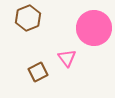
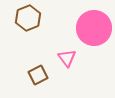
brown square: moved 3 px down
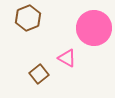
pink triangle: rotated 24 degrees counterclockwise
brown square: moved 1 px right, 1 px up; rotated 12 degrees counterclockwise
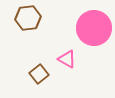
brown hexagon: rotated 15 degrees clockwise
pink triangle: moved 1 px down
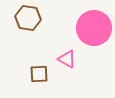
brown hexagon: rotated 15 degrees clockwise
brown square: rotated 36 degrees clockwise
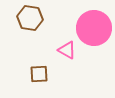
brown hexagon: moved 2 px right
pink triangle: moved 9 px up
